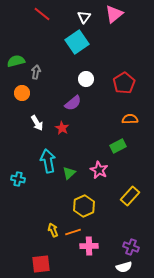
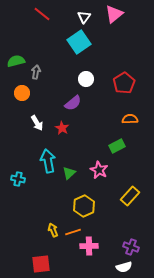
cyan square: moved 2 px right
green rectangle: moved 1 px left
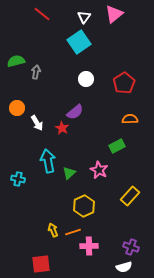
orange circle: moved 5 px left, 15 px down
purple semicircle: moved 2 px right, 9 px down
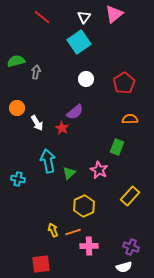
red line: moved 3 px down
green rectangle: moved 1 px down; rotated 42 degrees counterclockwise
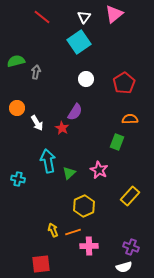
purple semicircle: rotated 18 degrees counterclockwise
green rectangle: moved 5 px up
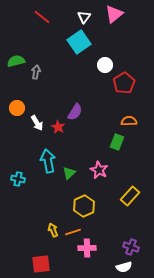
white circle: moved 19 px right, 14 px up
orange semicircle: moved 1 px left, 2 px down
red star: moved 4 px left, 1 px up
pink cross: moved 2 px left, 2 px down
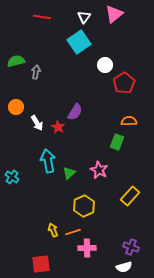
red line: rotated 30 degrees counterclockwise
orange circle: moved 1 px left, 1 px up
cyan cross: moved 6 px left, 2 px up; rotated 24 degrees clockwise
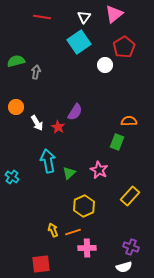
red pentagon: moved 36 px up
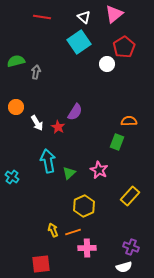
white triangle: rotated 24 degrees counterclockwise
white circle: moved 2 px right, 1 px up
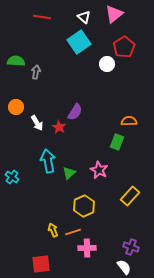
green semicircle: rotated 18 degrees clockwise
red star: moved 1 px right
white semicircle: rotated 112 degrees counterclockwise
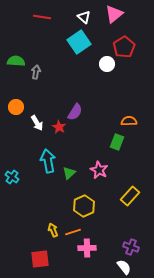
red square: moved 1 px left, 5 px up
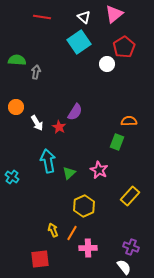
green semicircle: moved 1 px right, 1 px up
orange line: moved 1 px left, 1 px down; rotated 42 degrees counterclockwise
pink cross: moved 1 px right
